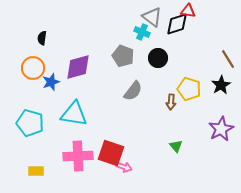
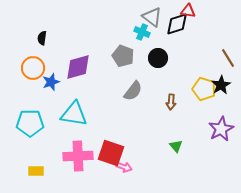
brown line: moved 1 px up
yellow pentagon: moved 15 px right
cyan pentagon: rotated 16 degrees counterclockwise
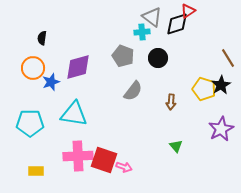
red triangle: rotated 42 degrees counterclockwise
cyan cross: rotated 28 degrees counterclockwise
red square: moved 7 px left, 7 px down
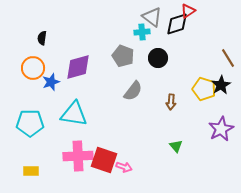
yellow rectangle: moved 5 px left
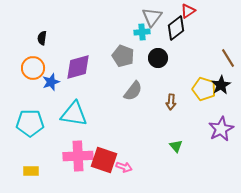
gray triangle: rotated 30 degrees clockwise
black diamond: moved 1 px left, 4 px down; rotated 20 degrees counterclockwise
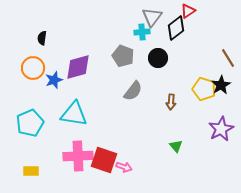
blue star: moved 3 px right, 2 px up
cyan pentagon: rotated 24 degrees counterclockwise
